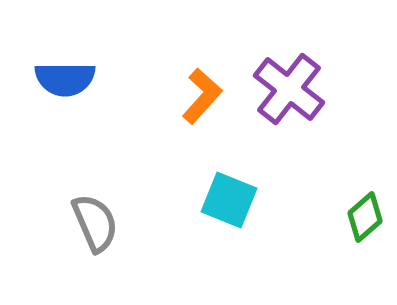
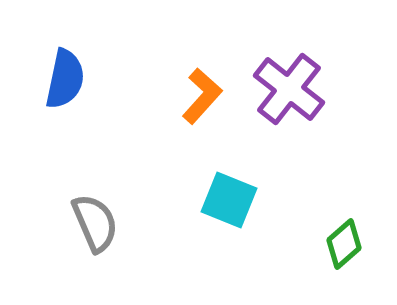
blue semicircle: rotated 78 degrees counterclockwise
green diamond: moved 21 px left, 27 px down
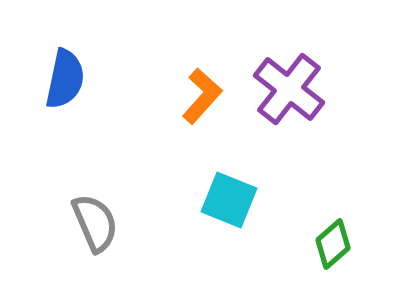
green diamond: moved 11 px left
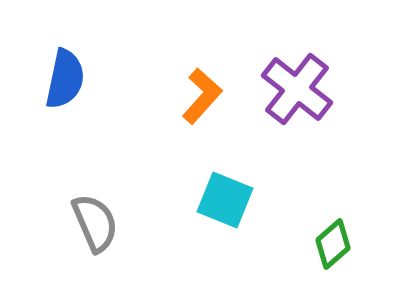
purple cross: moved 8 px right
cyan square: moved 4 px left
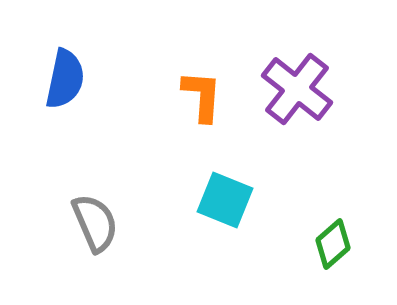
orange L-shape: rotated 38 degrees counterclockwise
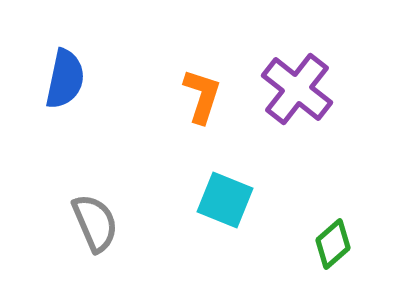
orange L-shape: rotated 14 degrees clockwise
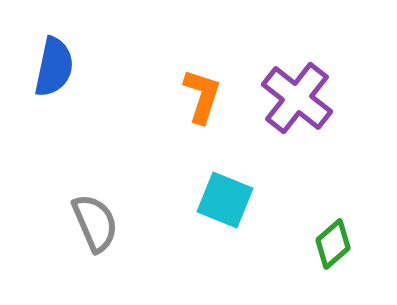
blue semicircle: moved 11 px left, 12 px up
purple cross: moved 9 px down
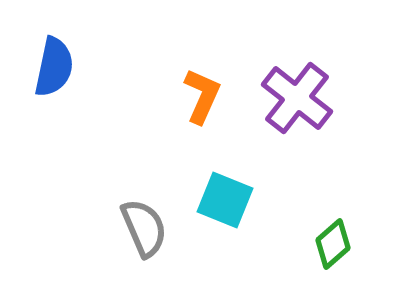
orange L-shape: rotated 6 degrees clockwise
gray semicircle: moved 49 px right, 5 px down
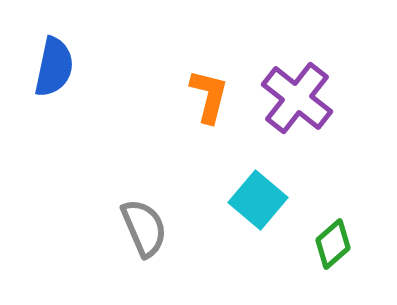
orange L-shape: moved 7 px right; rotated 10 degrees counterclockwise
cyan square: moved 33 px right; rotated 18 degrees clockwise
